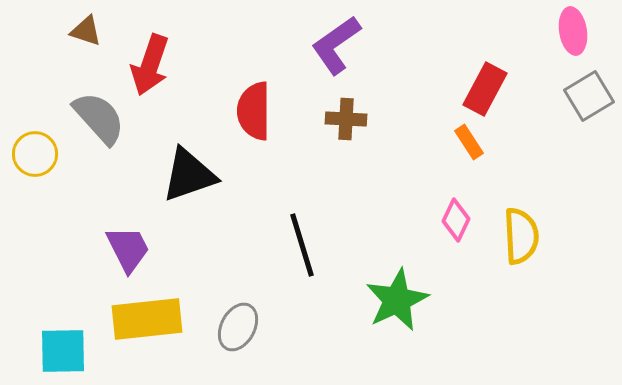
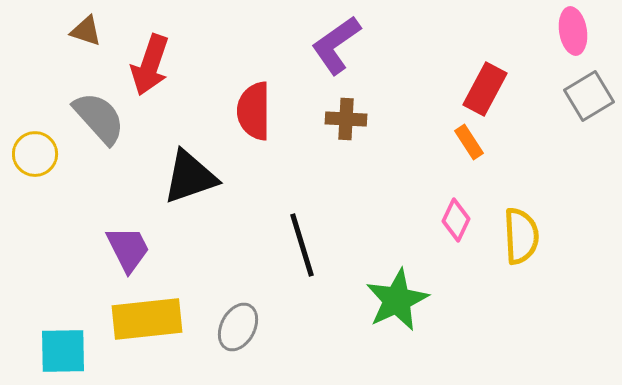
black triangle: moved 1 px right, 2 px down
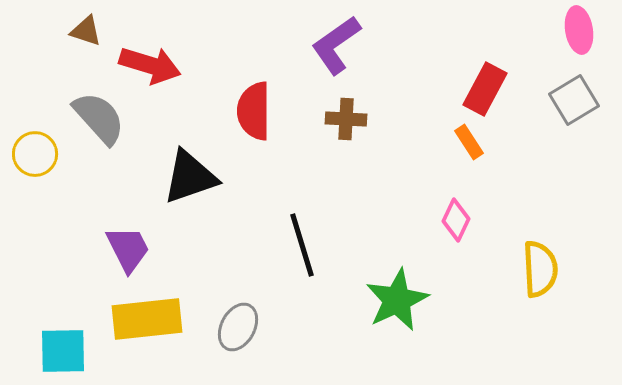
pink ellipse: moved 6 px right, 1 px up
red arrow: rotated 92 degrees counterclockwise
gray square: moved 15 px left, 4 px down
yellow semicircle: moved 19 px right, 33 px down
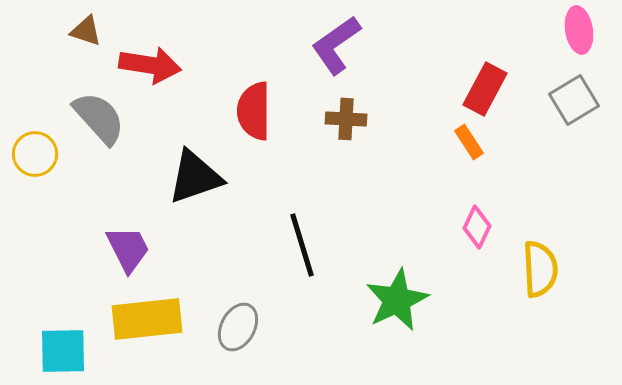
red arrow: rotated 8 degrees counterclockwise
black triangle: moved 5 px right
pink diamond: moved 21 px right, 7 px down
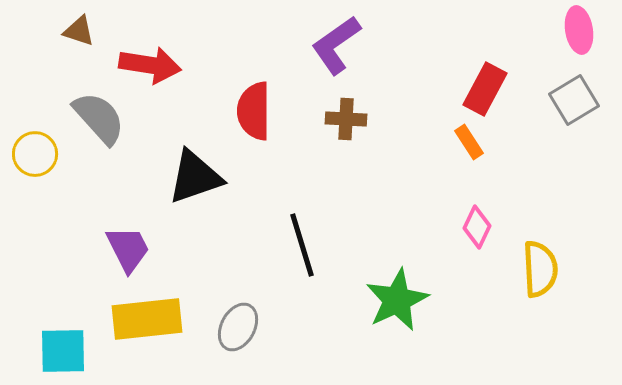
brown triangle: moved 7 px left
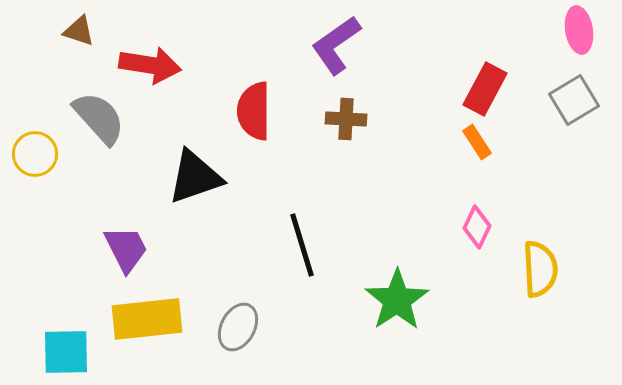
orange rectangle: moved 8 px right
purple trapezoid: moved 2 px left
green star: rotated 8 degrees counterclockwise
cyan square: moved 3 px right, 1 px down
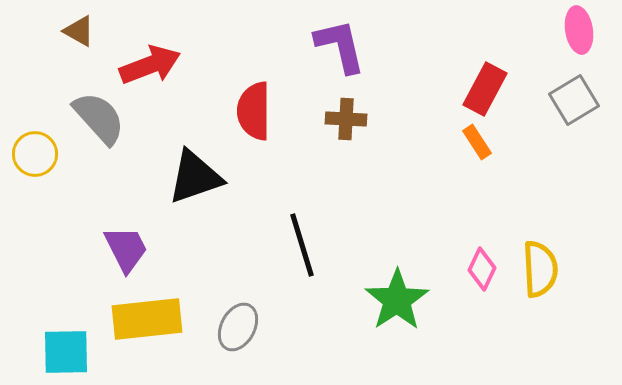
brown triangle: rotated 12 degrees clockwise
purple L-shape: moved 4 px right, 1 px down; rotated 112 degrees clockwise
red arrow: rotated 30 degrees counterclockwise
pink diamond: moved 5 px right, 42 px down
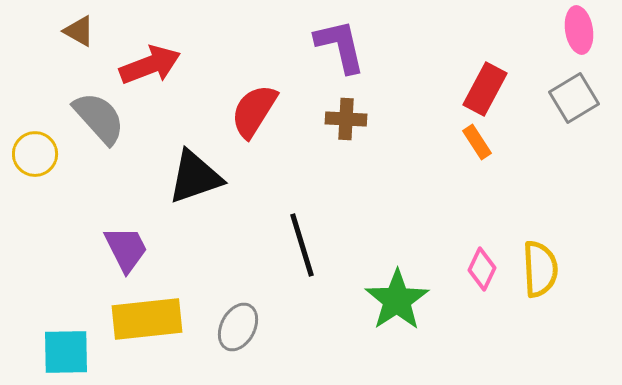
gray square: moved 2 px up
red semicircle: rotated 32 degrees clockwise
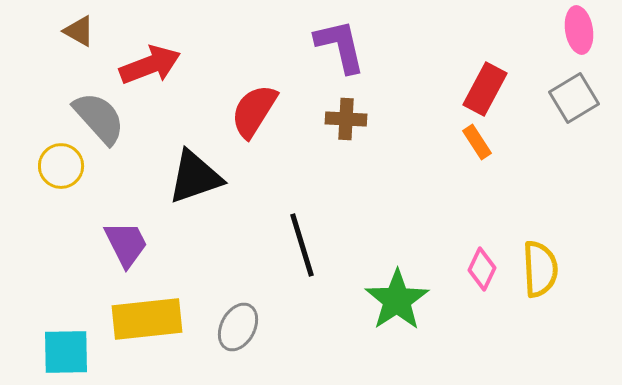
yellow circle: moved 26 px right, 12 px down
purple trapezoid: moved 5 px up
